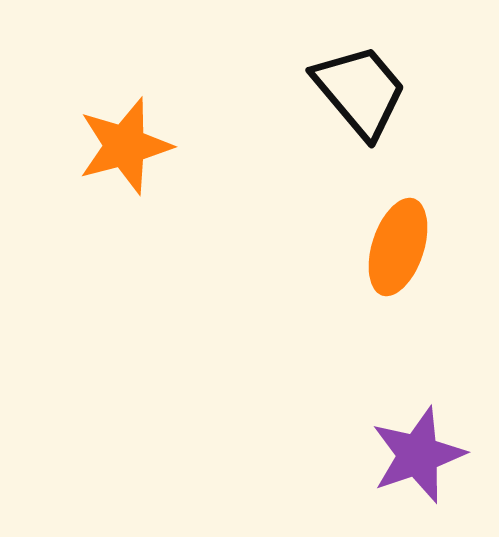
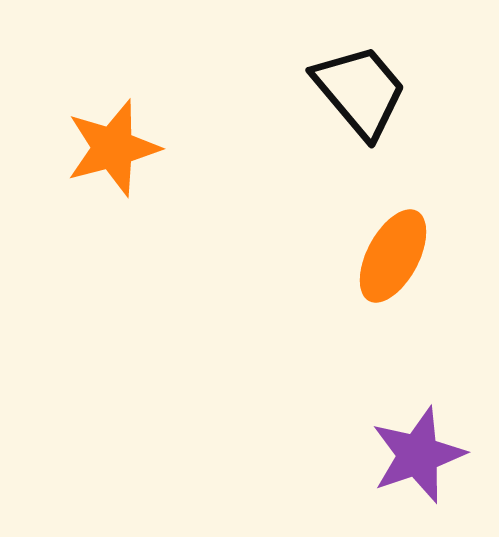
orange star: moved 12 px left, 2 px down
orange ellipse: moved 5 px left, 9 px down; rotated 10 degrees clockwise
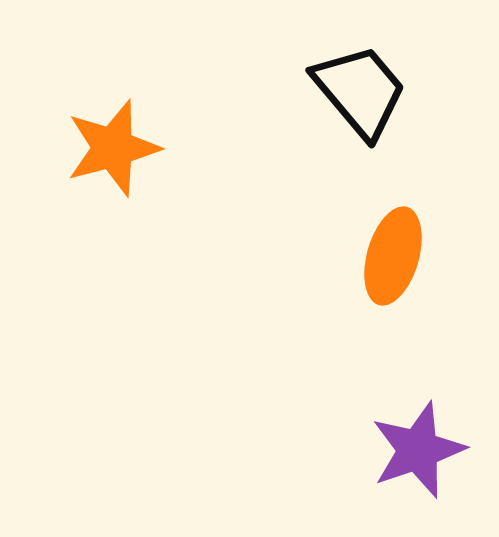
orange ellipse: rotated 12 degrees counterclockwise
purple star: moved 5 px up
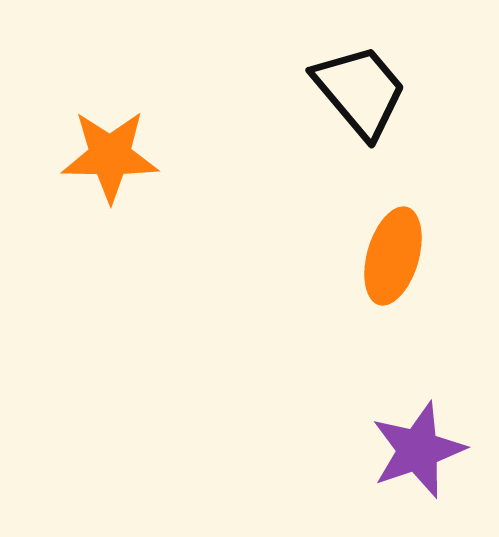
orange star: moved 3 px left, 8 px down; rotated 16 degrees clockwise
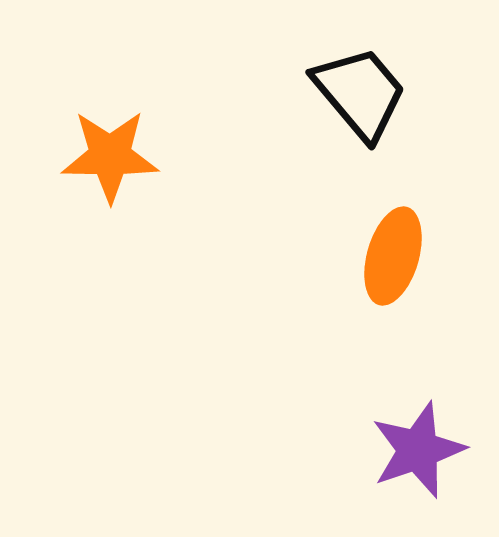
black trapezoid: moved 2 px down
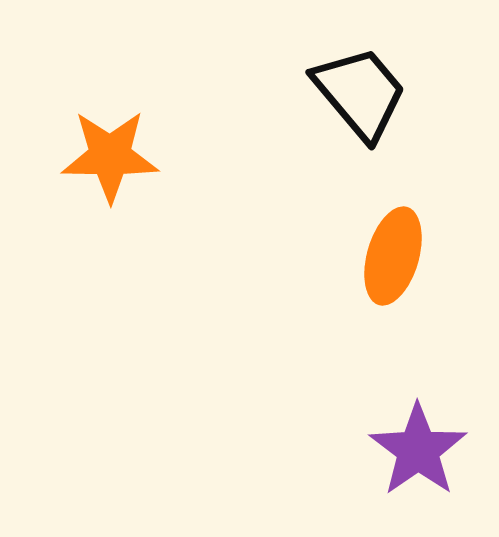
purple star: rotated 16 degrees counterclockwise
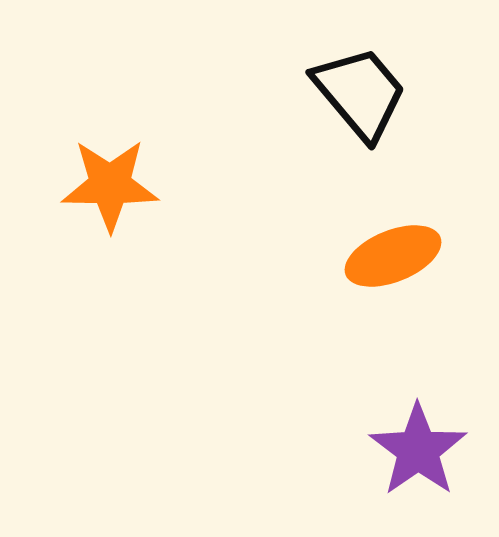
orange star: moved 29 px down
orange ellipse: rotated 52 degrees clockwise
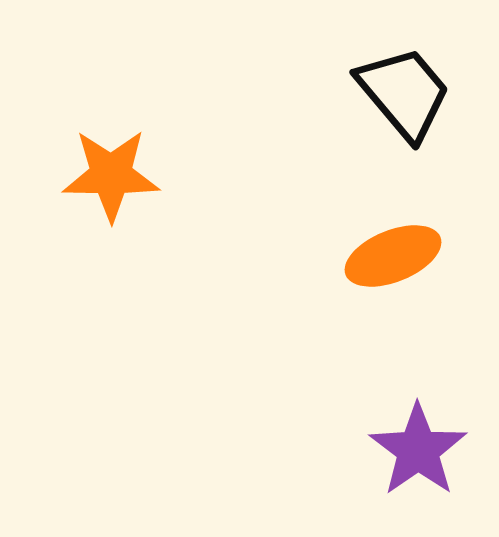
black trapezoid: moved 44 px right
orange star: moved 1 px right, 10 px up
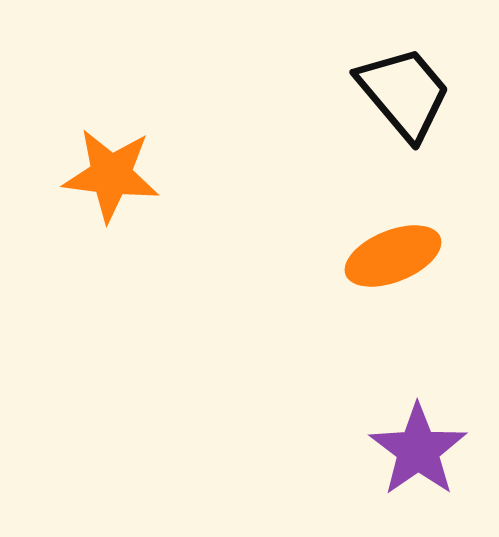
orange star: rotated 6 degrees clockwise
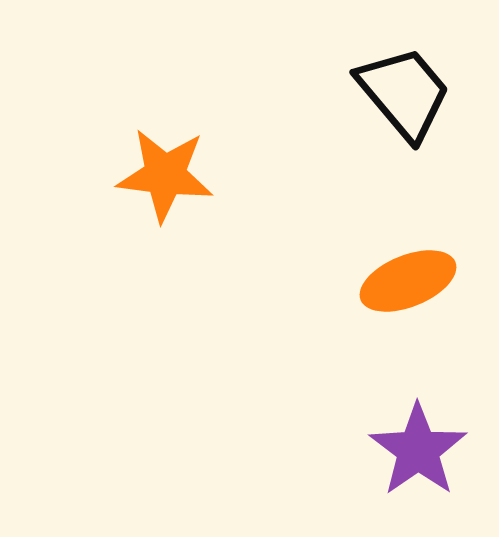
orange star: moved 54 px right
orange ellipse: moved 15 px right, 25 px down
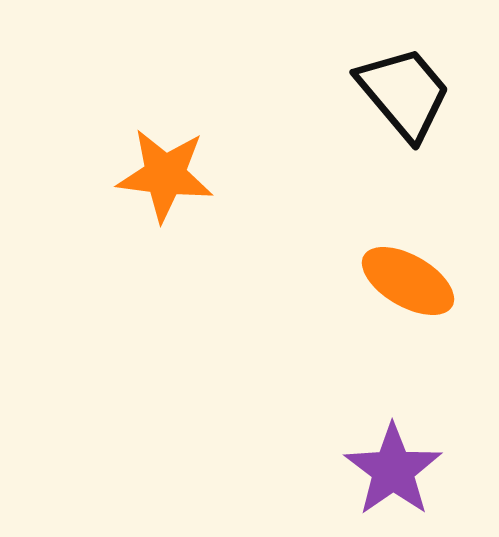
orange ellipse: rotated 52 degrees clockwise
purple star: moved 25 px left, 20 px down
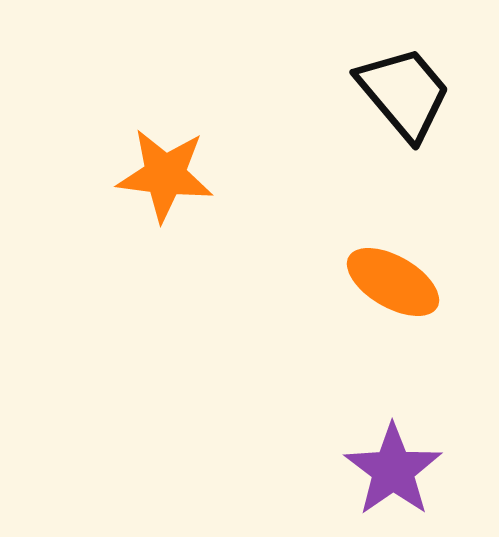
orange ellipse: moved 15 px left, 1 px down
